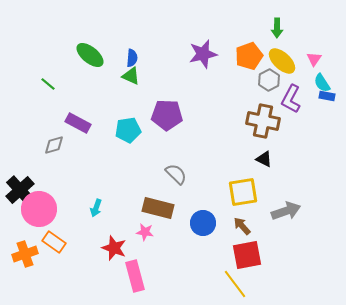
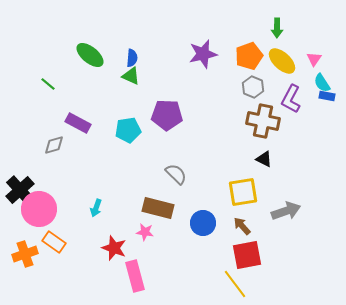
gray hexagon: moved 16 px left, 7 px down; rotated 10 degrees counterclockwise
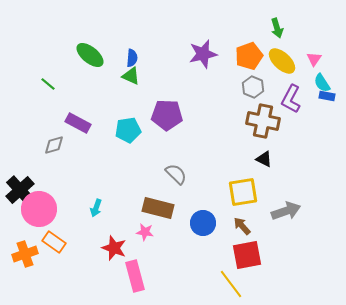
green arrow: rotated 18 degrees counterclockwise
yellow line: moved 4 px left
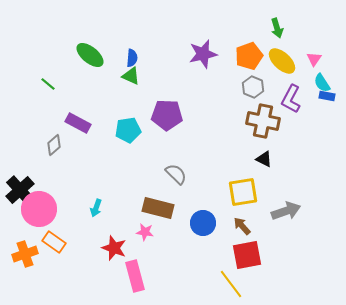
gray diamond: rotated 25 degrees counterclockwise
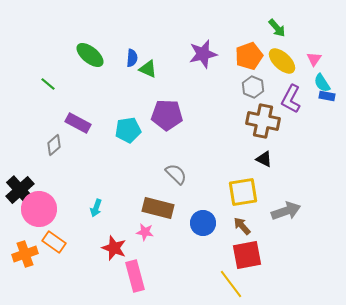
green arrow: rotated 24 degrees counterclockwise
green triangle: moved 17 px right, 7 px up
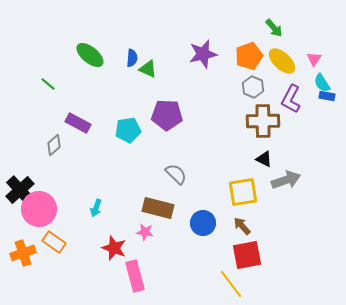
green arrow: moved 3 px left
brown cross: rotated 12 degrees counterclockwise
gray arrow: moved 31 px up
orange cross: moved 2 px left, 1 px up
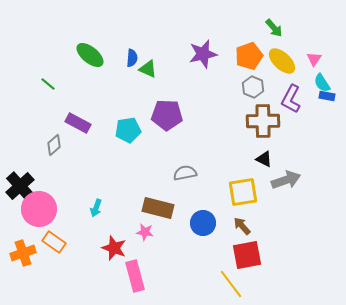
gray semicircle: moved 9 px right, 1 px up; rotated 55 degrees counterclockwise
black cross: moved 4 px up
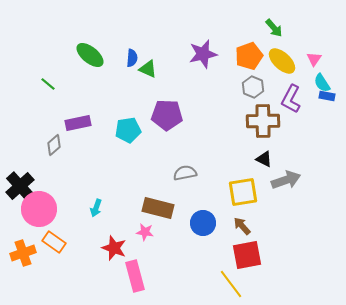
purple rectangle: rotated 40 degrees counterclockwise
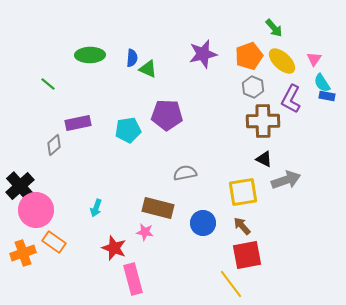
green ellipse: rotated 40 degrees counterclockwise
pink circle: moved 3 px left, 1 px down
pink rectangle: moved 2 px left, 3 px down
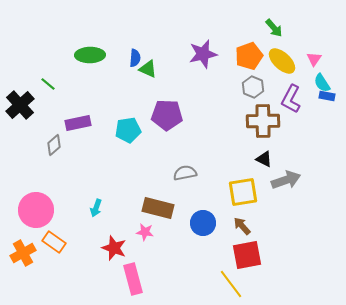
blue semicircle: moved 3 px right
black cross: moved 81 px up
orange cross: rotated 10 degrees counterclockwise
